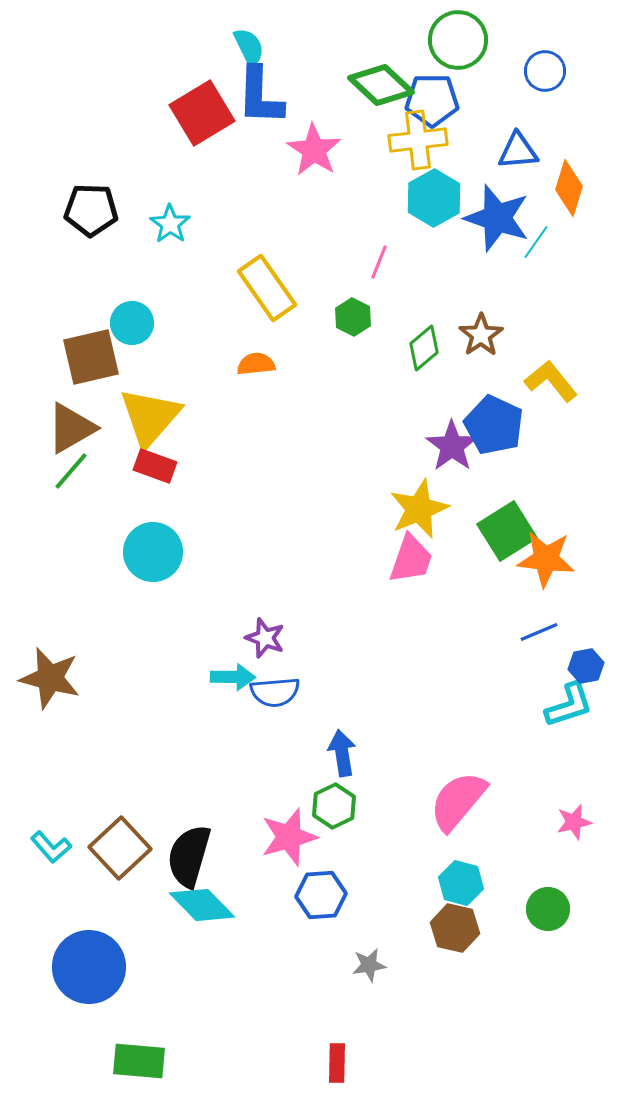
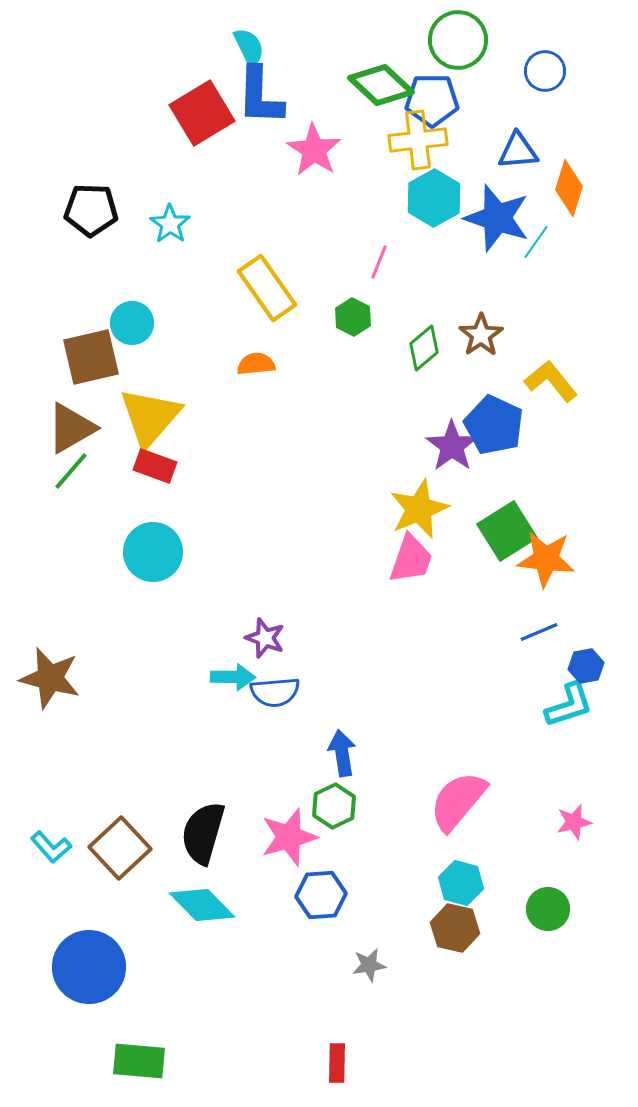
black semicircle at (189, 856): moved 14 px right, 23 px up
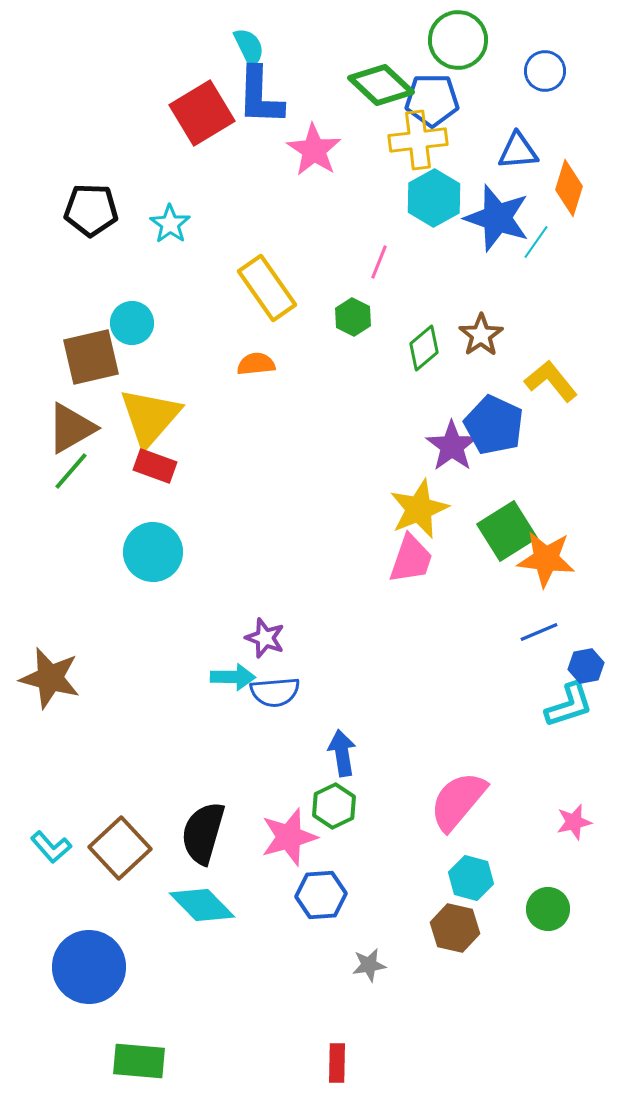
cyan hexagon at (461, 883): moved 10 px right, 5 px up
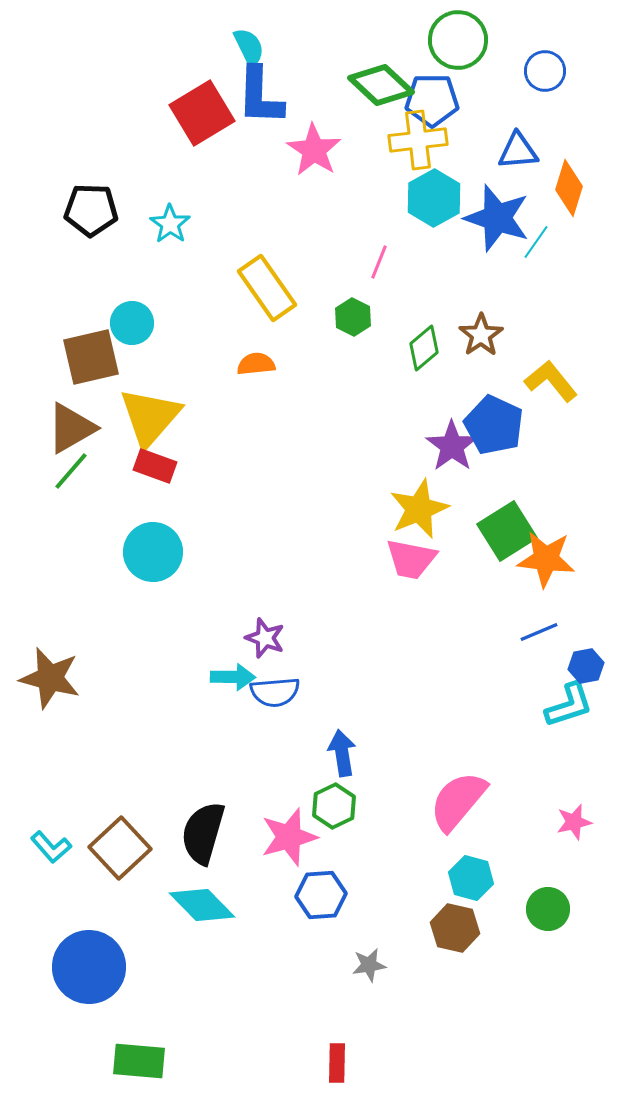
pink trapezoid at (411, 559): rotated 82 degrees clockwise
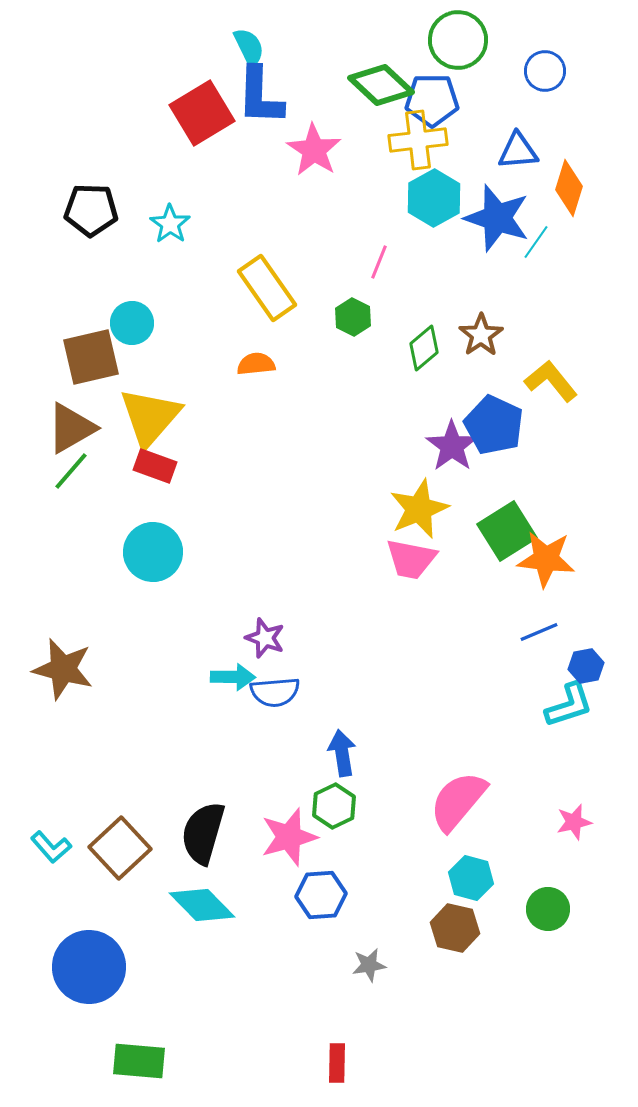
brown star at (50, 678): moved 13 px right, 9 px up
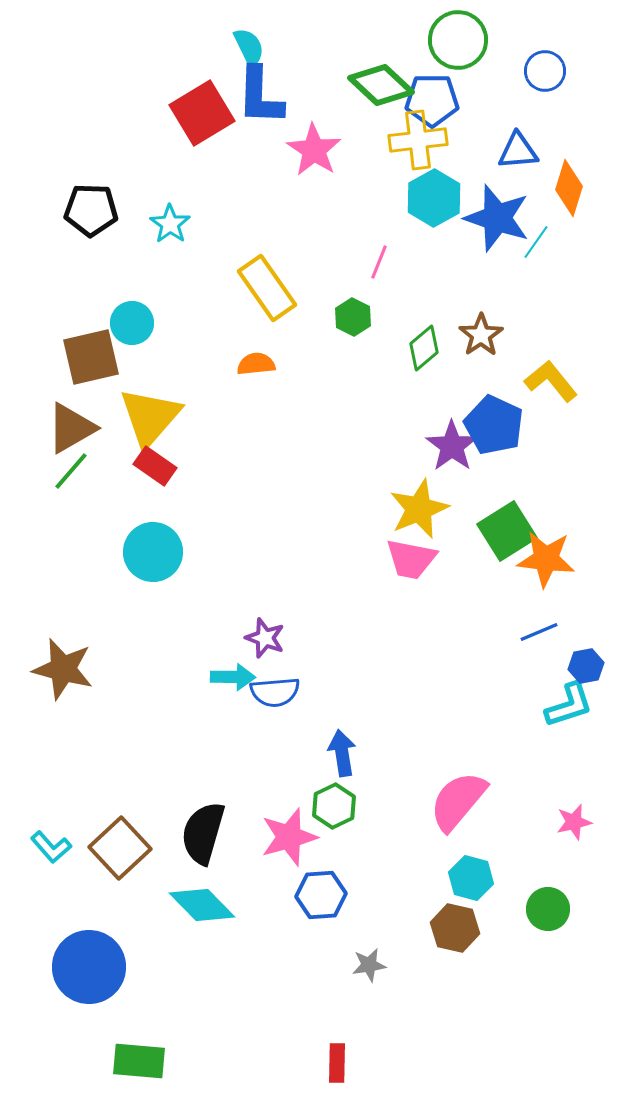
red rectangle at (155, 466): rotated 15 degrees clockwise
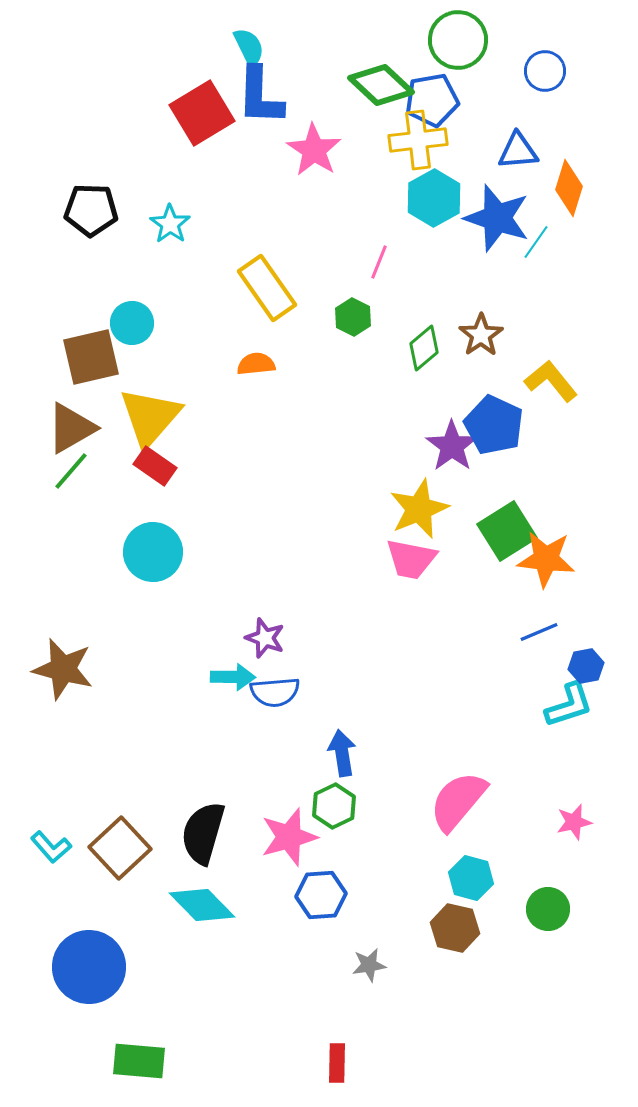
blue pentagon at (432, 100): rotated 10 degrees counterclockwise
